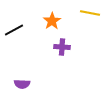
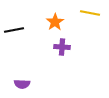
orange star: moved 3 px right, 1 px down
black line: rotated 18 degrees clockwise
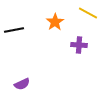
yellow line: moved 2 px left; rotated 18 degrees clockwise
purple cross: moved 17 px right, 2 px up
purple semicircle: rotated 28 degrees counterclockwise
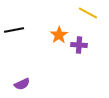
orange star: moved 4 px right, 13 px down
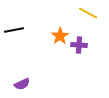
orange star: moved 1 px right, 1 px down
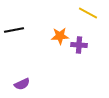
orange star: rotated 30 degrees clockwise
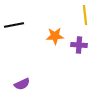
yellow line: moved 3 px left, 2 px down; rotated 54 degrees clockwise
black line: moved 5 px up
orange star: moved 5 px left
